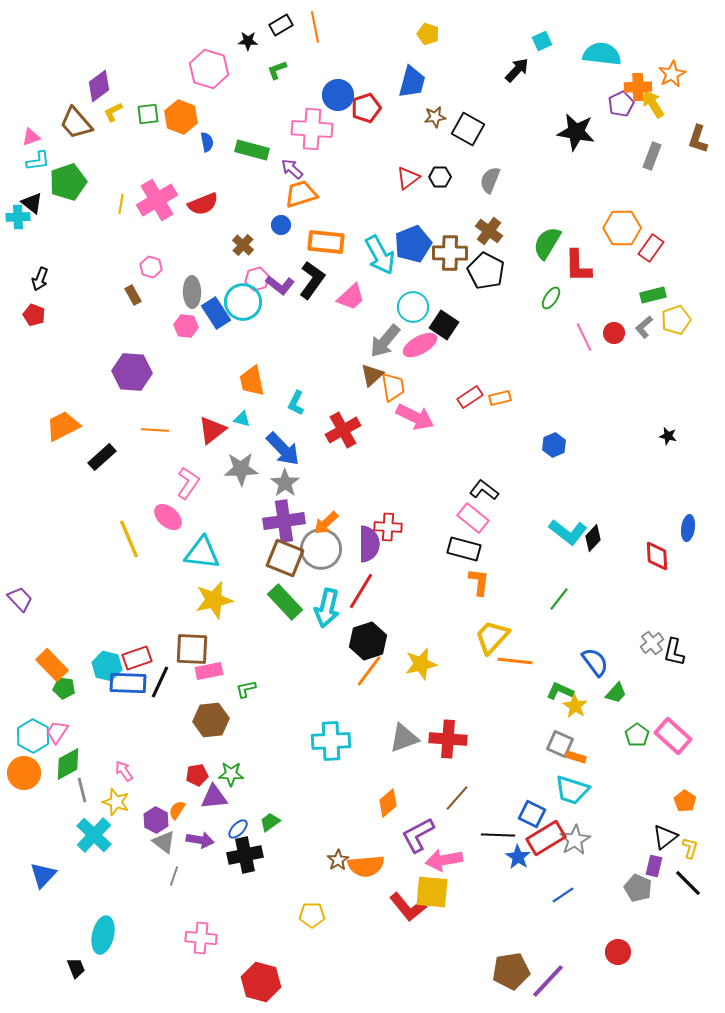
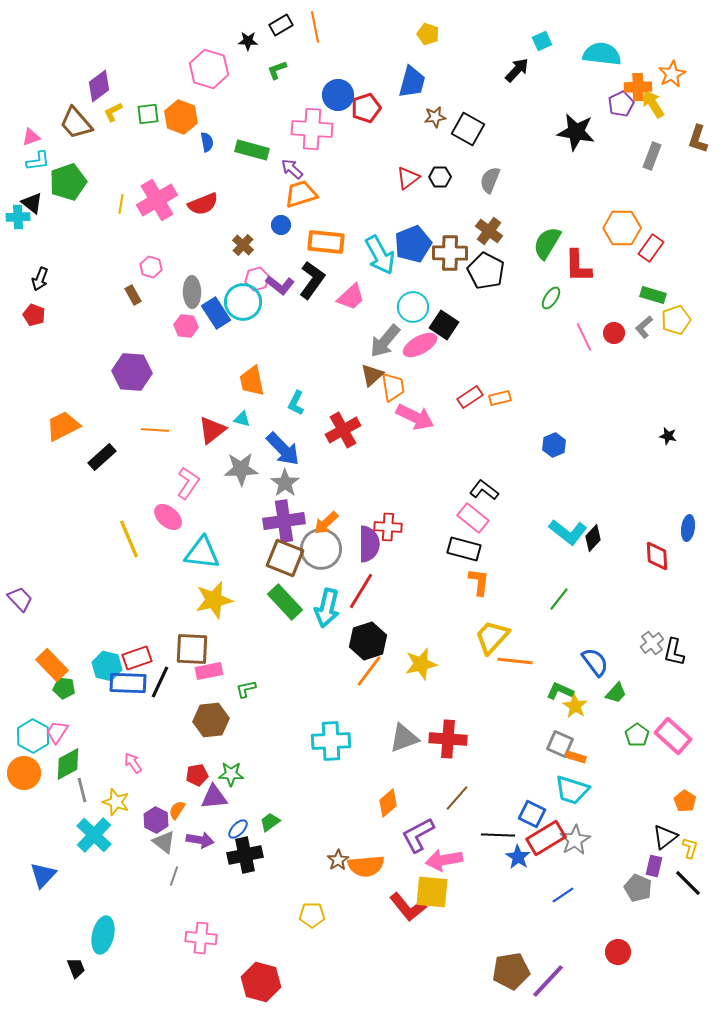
green rectangle at (653, 295): rotated 30 degrees clockwise
pink arrow at (124, 771): moved 9 px right, 8 px up
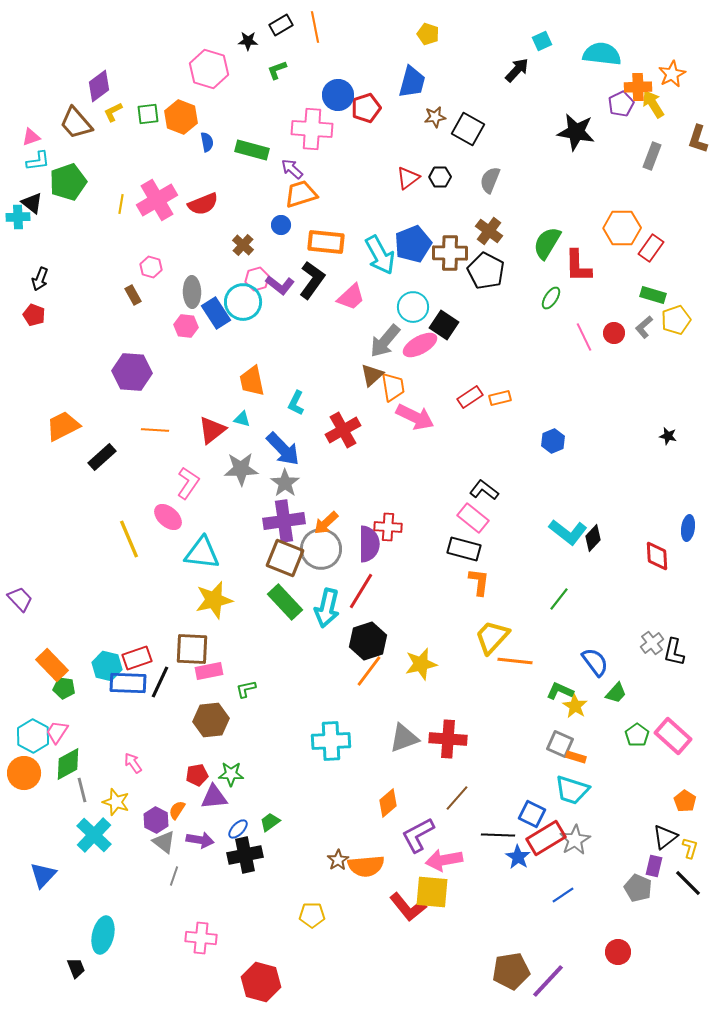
blue hexagon at (554, 445): moved 1 px left, 4 px up
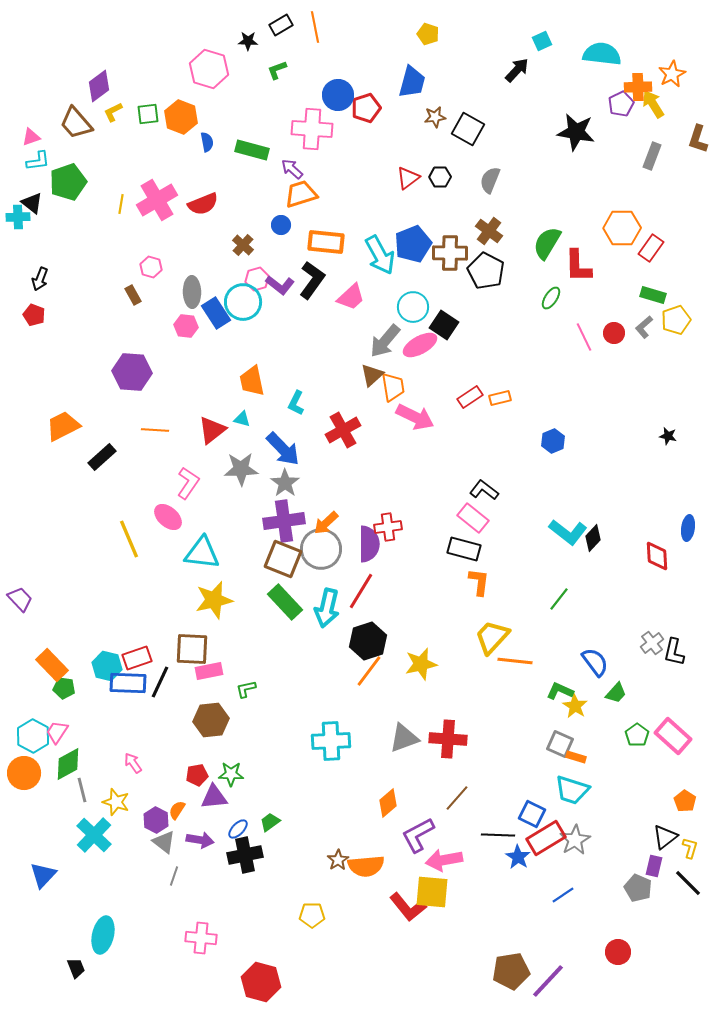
red cross at (388, 527): rotated 12 degrees counterclockwise
brown square at (285, 558): moved 2 px left, 1 px down
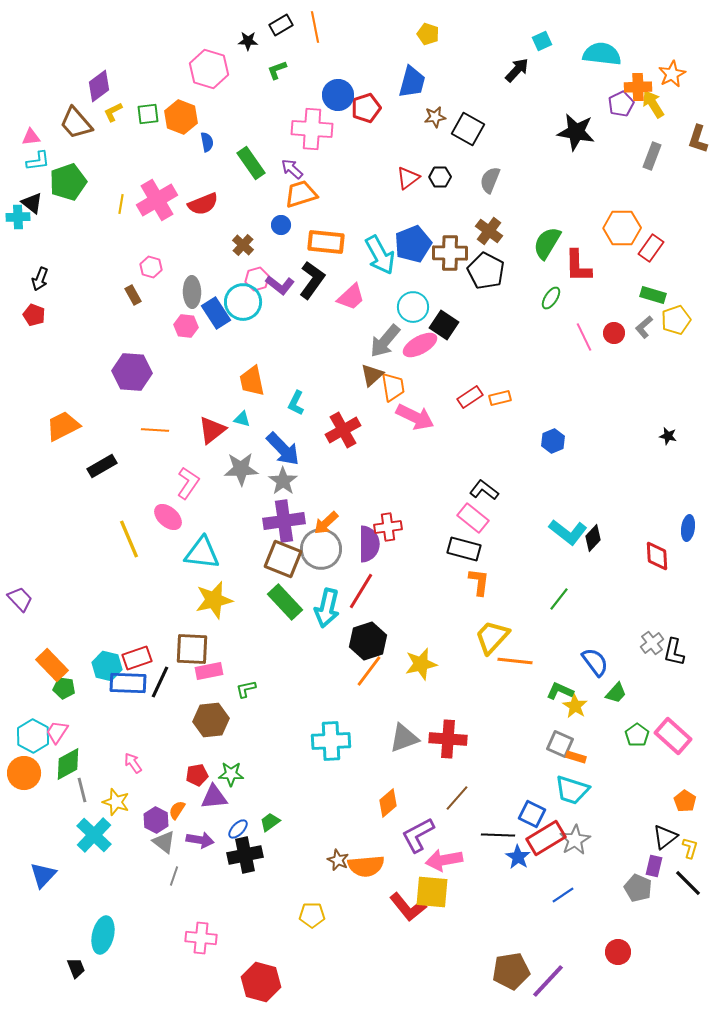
pink triangle at (31, 137): rotated 12 degrees clockwise
green rectangle at (252, 150): moved 1 px left, 13 px down; rotated 40 degrees clockwise
black rectangle at (102, 457): moved 9 px down; rotated 12 degrees clockwise
gray star at (285, 483): moved 2 px left, 2 px up
brown star at (338, 860): rotated 15 degrees counterclockwise
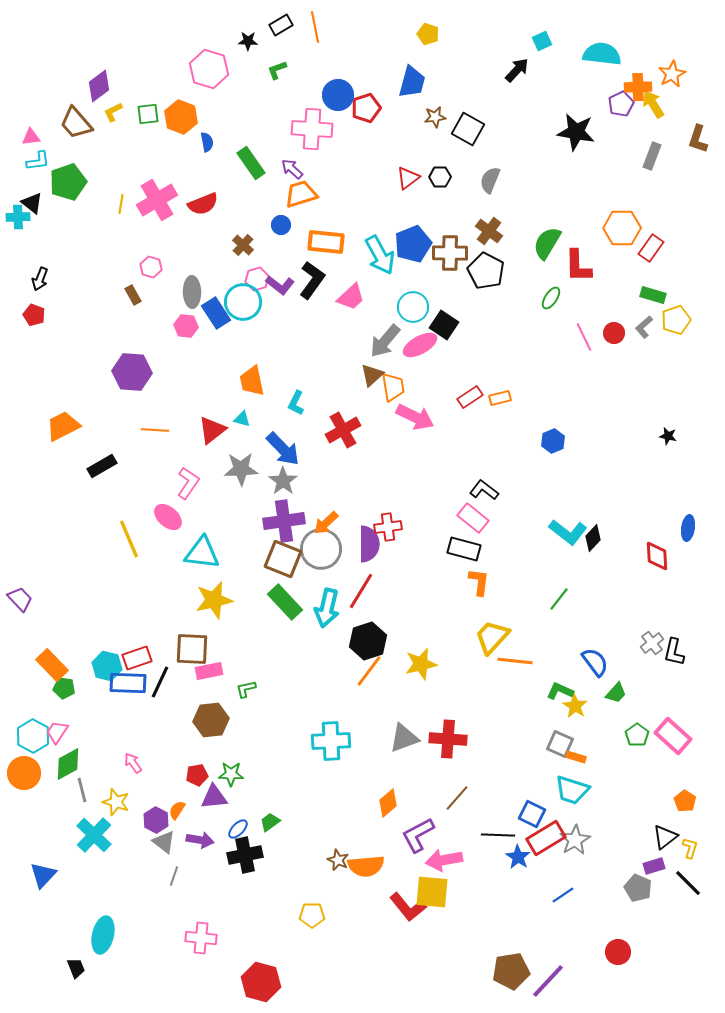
purple rectangle at (654, 866): rotated 60 degrees clockwise
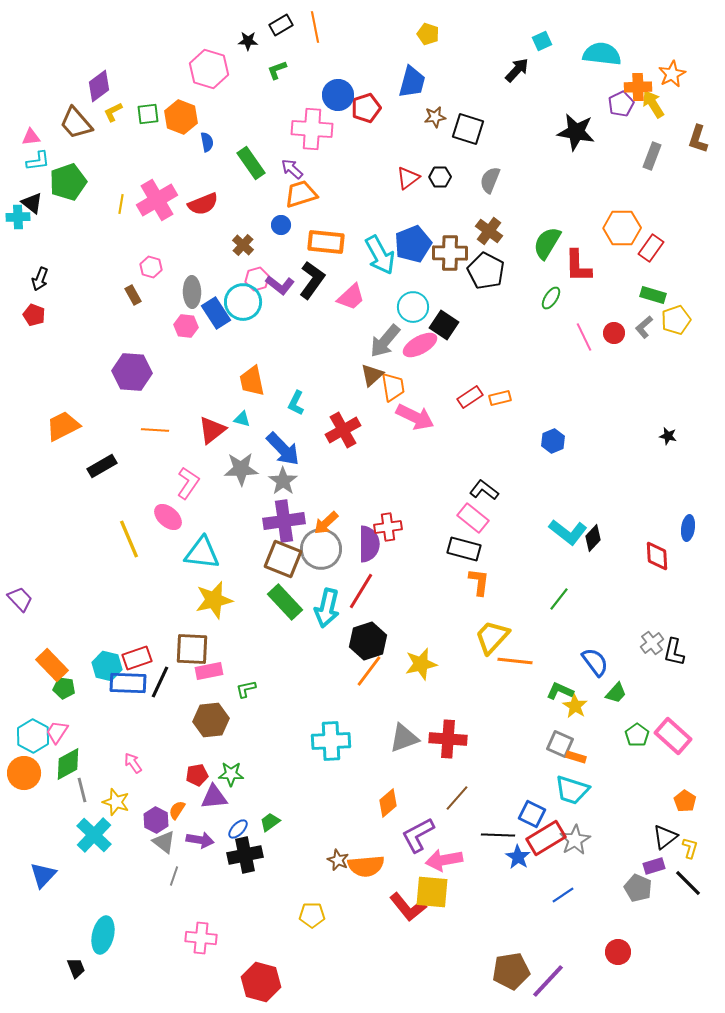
black square at (468, 129): rotated 12 degrees counterclockwise
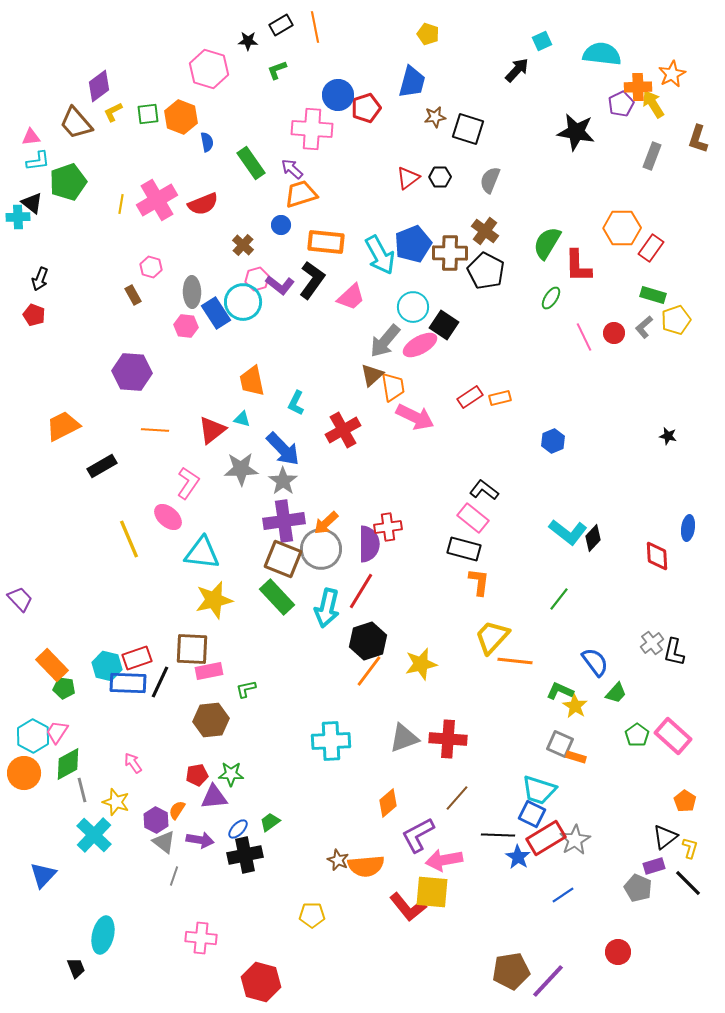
brown cross at (489, 231): moved 4 px left
green rectangle at (285, 602): moved 8 px left, 5 px up
cyan trapezoid at (572, 790): moved 33 px left
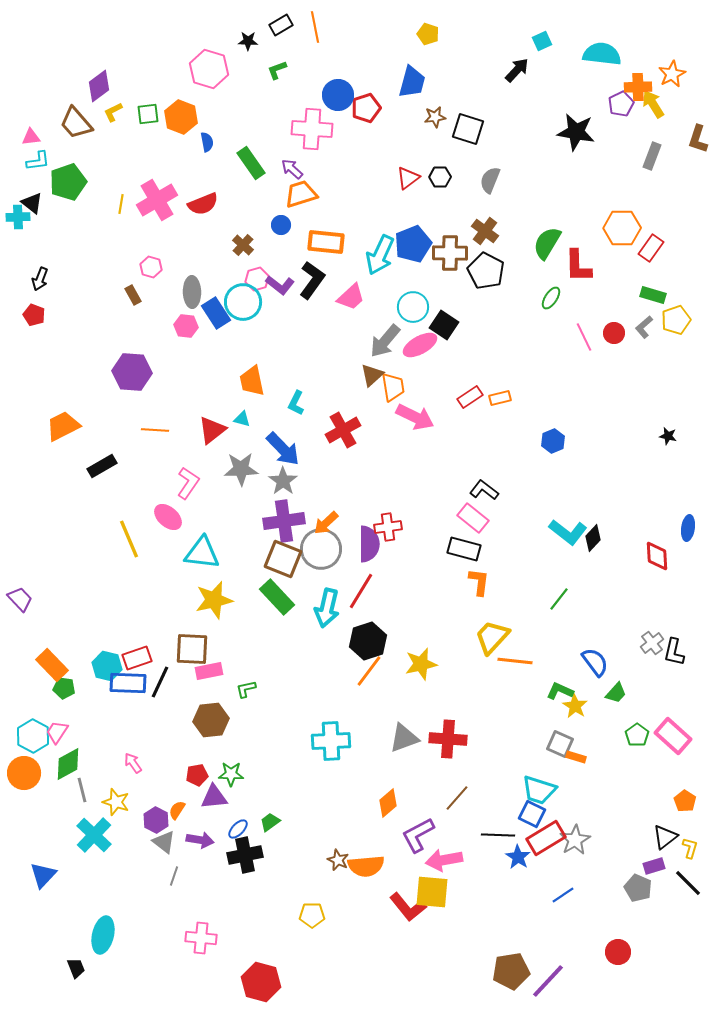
cyan arrow at (380, 255): rotated 54 degrees clockwise
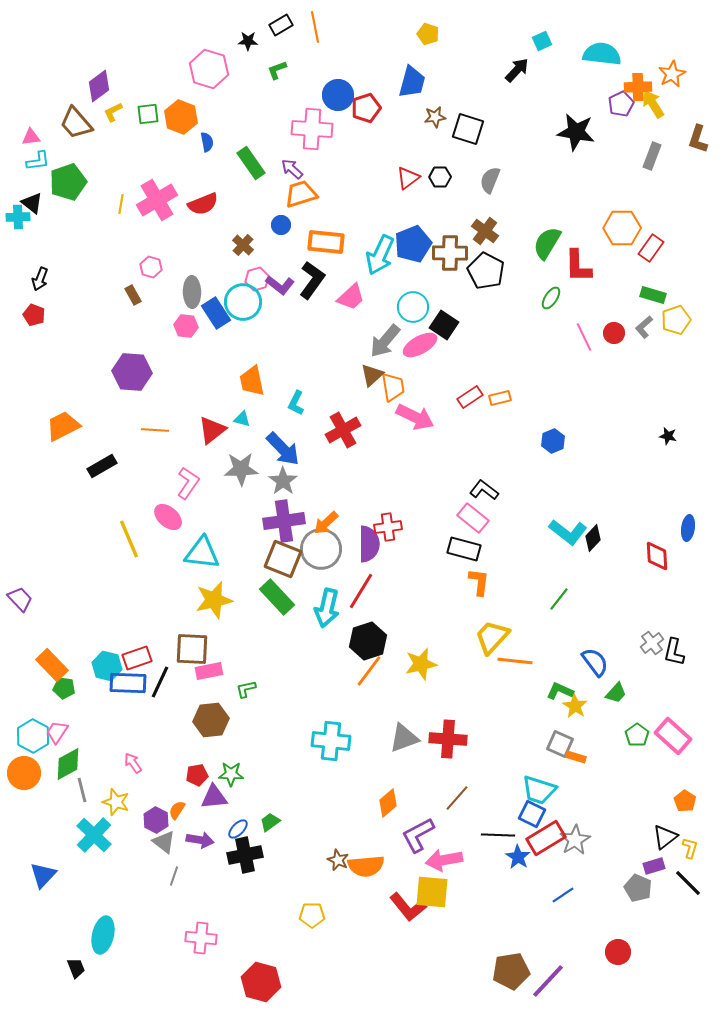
cyan cross at (331, 741): rotated 9 degrees clockwise
